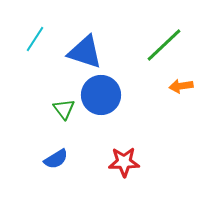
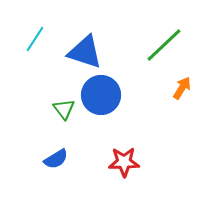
orange arrow: moved 1 px right, 2 px down; rotated 130 degrees clockwise
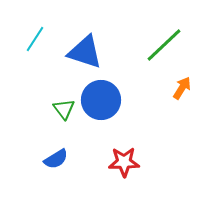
blue circle: moved 5 px down
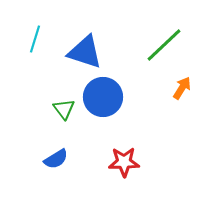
cyan line: rotated 16 degrees counterclockwise
blue circle: moved 2 px right, 3 px up
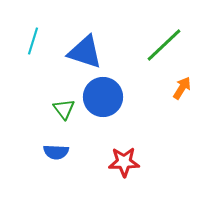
cyan line: moved 2 px left, 2 px down
blue semicircle: moved 7 px up; rotated 35 degrees clockwise
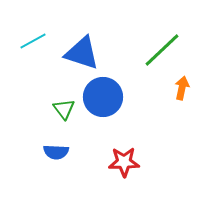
cyan line: rotated 44 degrees clockwise
green line: moved 2 px left, 5 px down
blue triangle: moved 3 px left, 1 px down
orange arrow: rotated 20 degrees counterclockwise
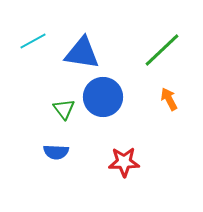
blue triangle: rotated 9 degrees counterclockwise
orange arrow: moved 13 px left, 11 px down; rotated 40 degrees counterclockwise
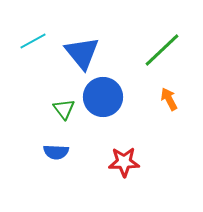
blue triangle: rotated 42 degrees clockwise
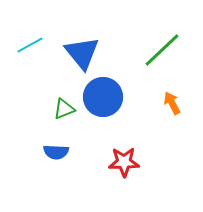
cyan line: moved 3 px left, 4 px down
orange arrow: moved 3 px right, 4 px down
green triangle: rotated 45 degrees clockwise
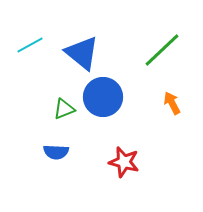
blue triangle: rotated 12 degrees counterclockwise
red star: rotated 16 degrees clockwise
